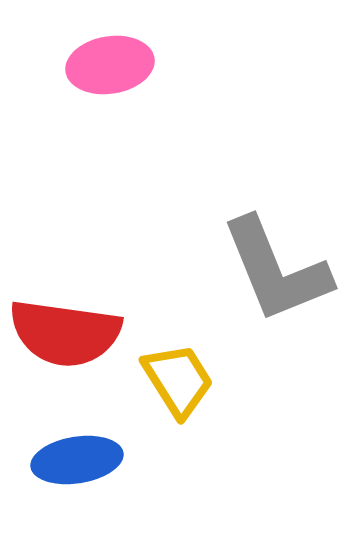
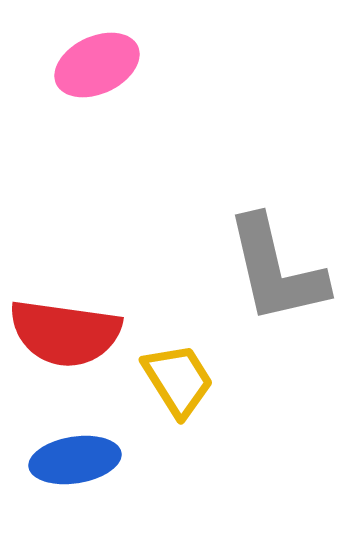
pink ellipse: moved 13 px left; rotated 16 degrees counterclockwise
gray L-shape: rotated 9 degrees clockwise
blue ellipse: moved 2 px left
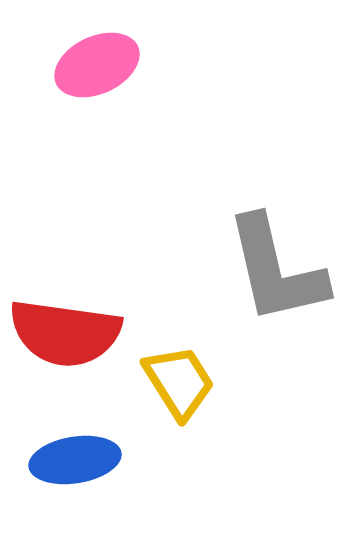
yellow trapezoid: moved 1 px right, 2 px down
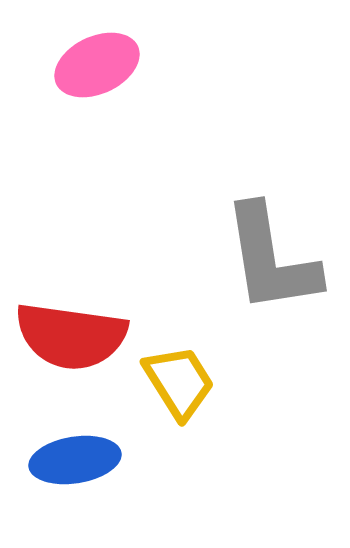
gray L-shape: moved 5 px left, 11 px up; rotated 4 degrees clockwise
red semicircle: moved 6 px right, 3 px down
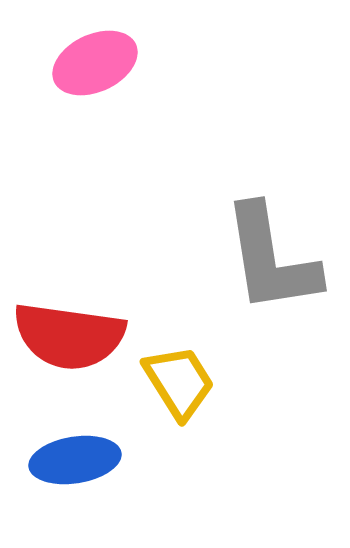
pink ellipse: moved 2 px left, 2 px up
red semicircle: moved 2 px left
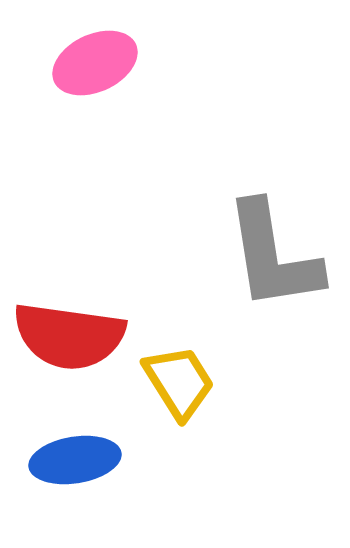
gray L-shape: moved 2 px right, 3 px up
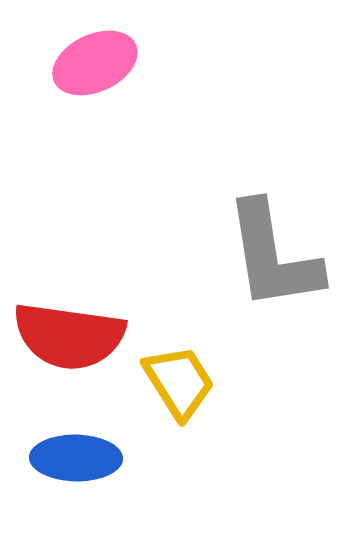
blue ellipse: moved 1 px right, 2 px up; rotated 10 degrees clockwise
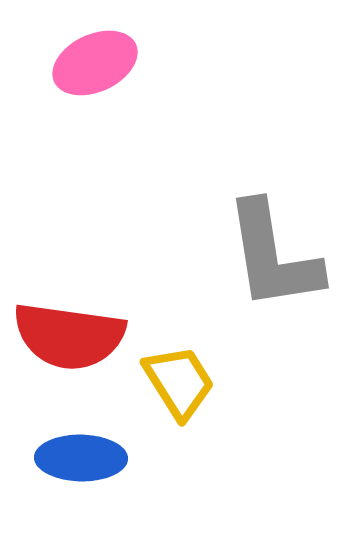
blue ellipse: moved 5 px right
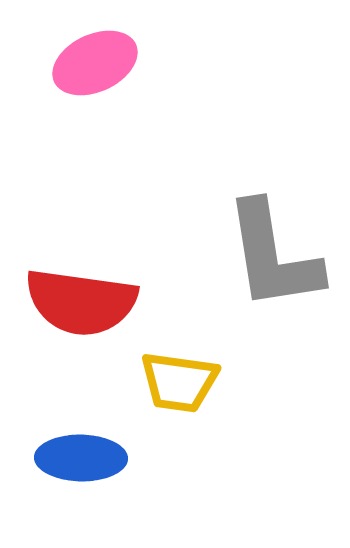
red semicircle: moved 12 px right, 34 px up
yellow trapezoid: rotated 130 degrees clockwise
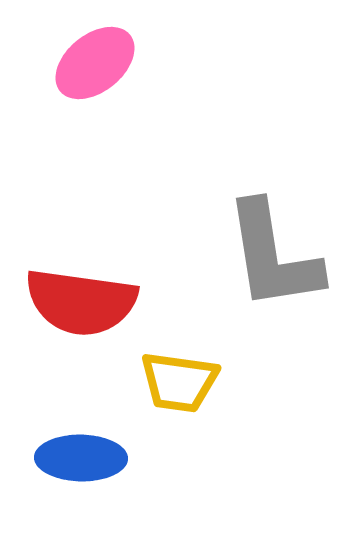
pink ellipse: rotated 14 degrees counterclockwise
